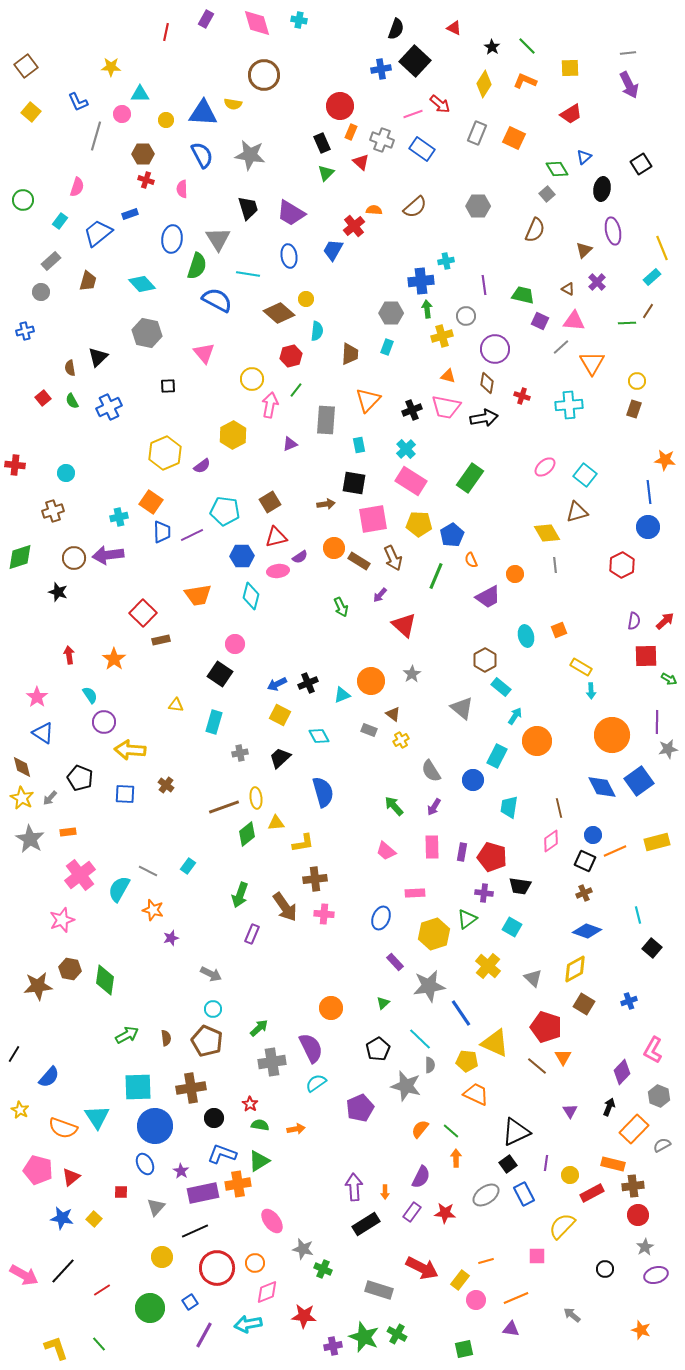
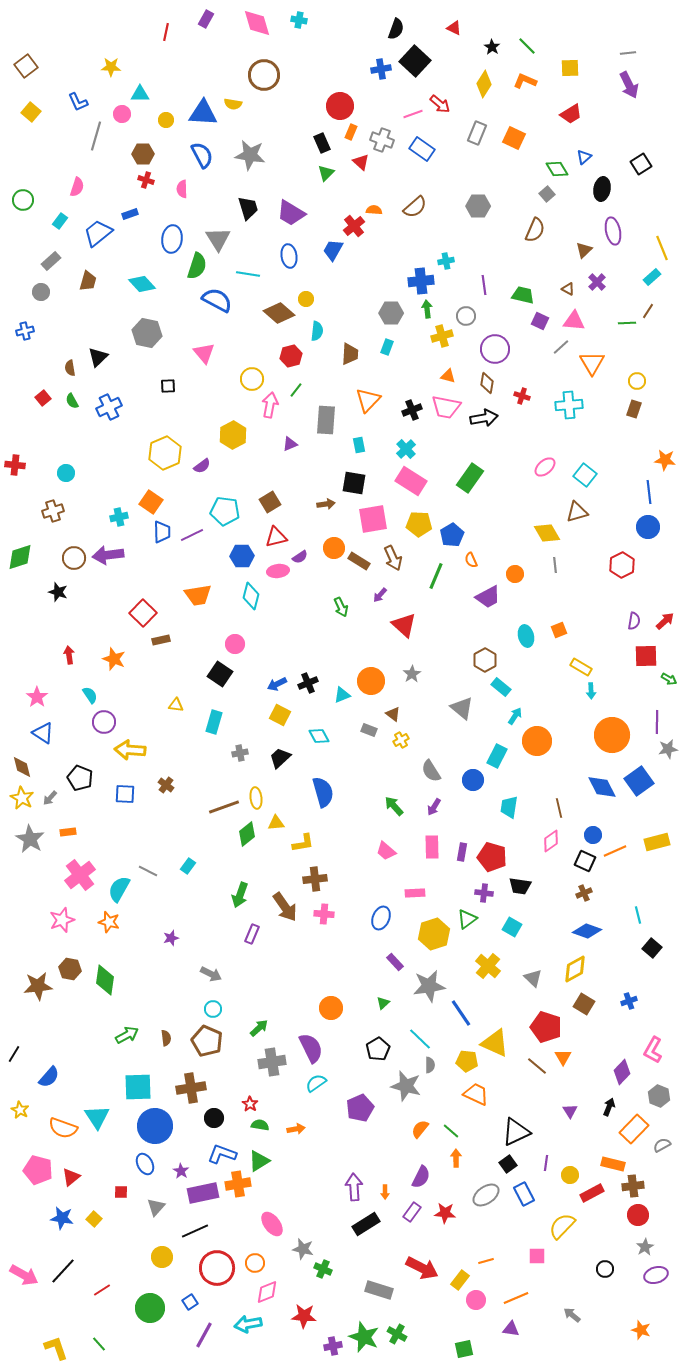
orange star at (114, 659): rotated 15 degrees counterclockwise
orange star at (153, 910): moved 44 px left, 12 px down
pink ellipse at (272, 1221): moved 3 px down
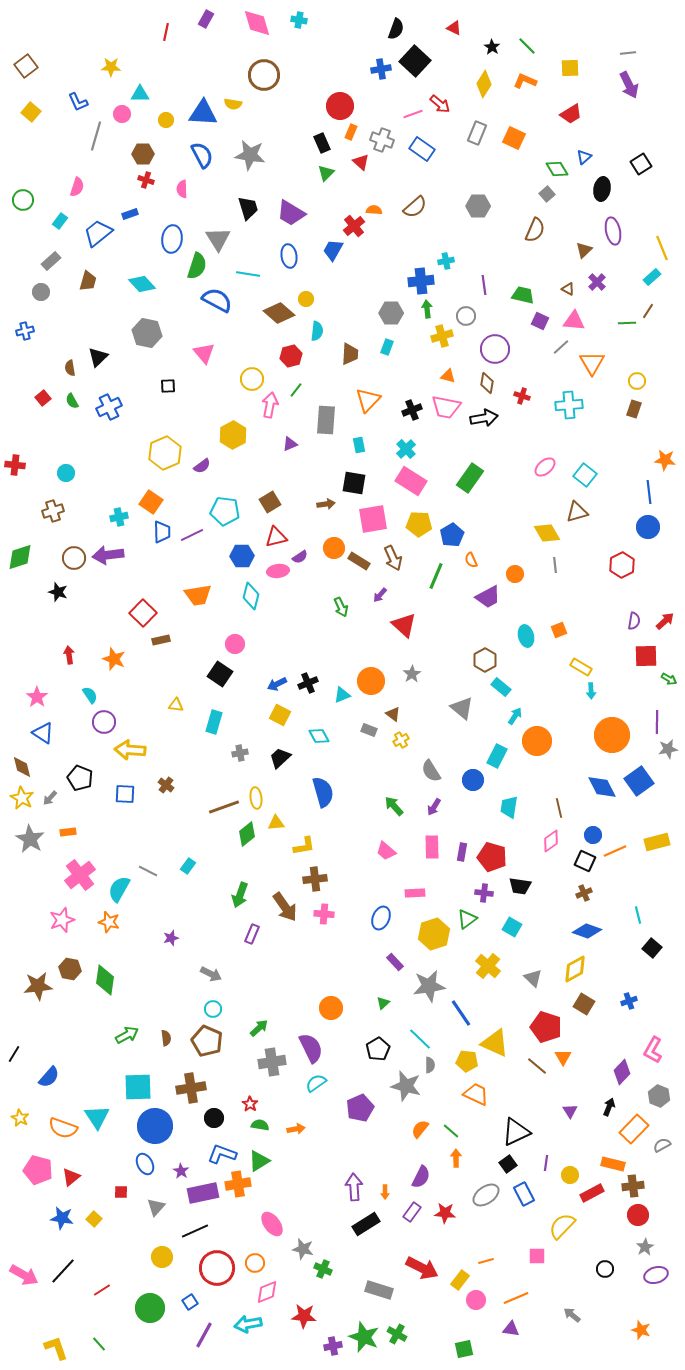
yellow L-shape at (303, 843): moved 1 px right, 3 px down
yellow star at (20, 1110): moved 8 px down
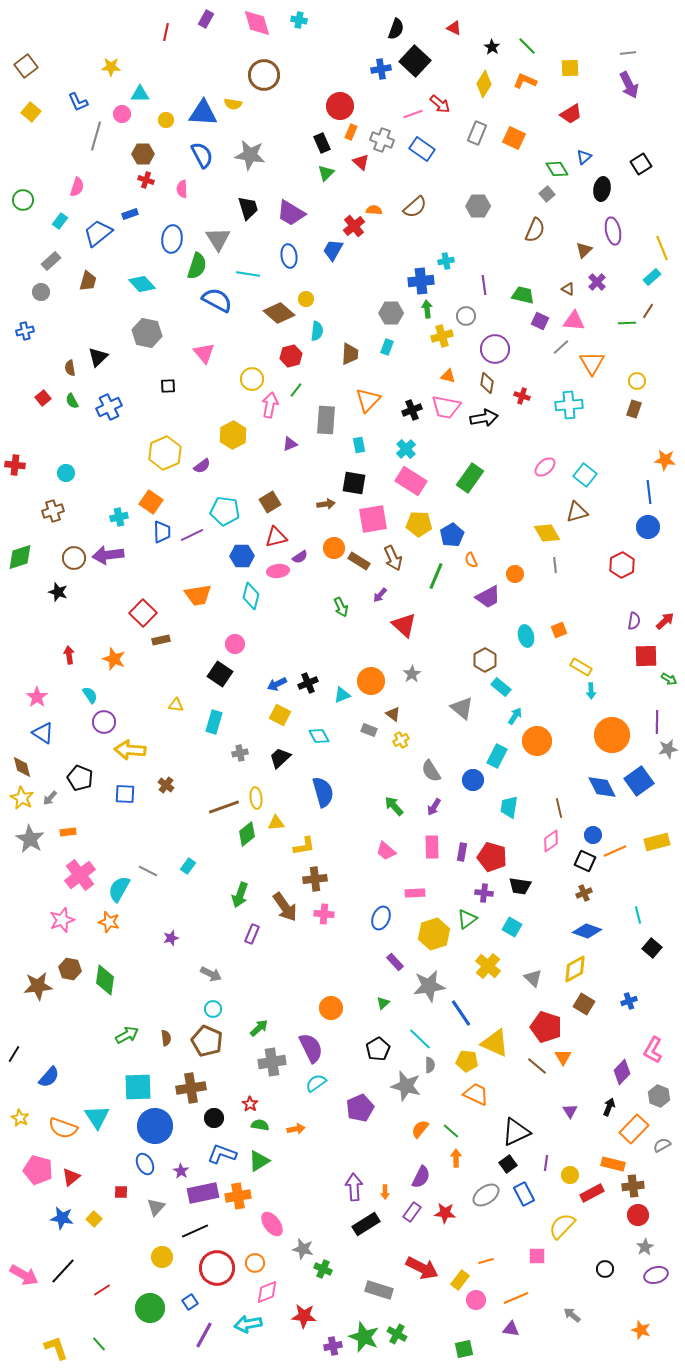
orange cross at (238, 1184): moved 12 px down
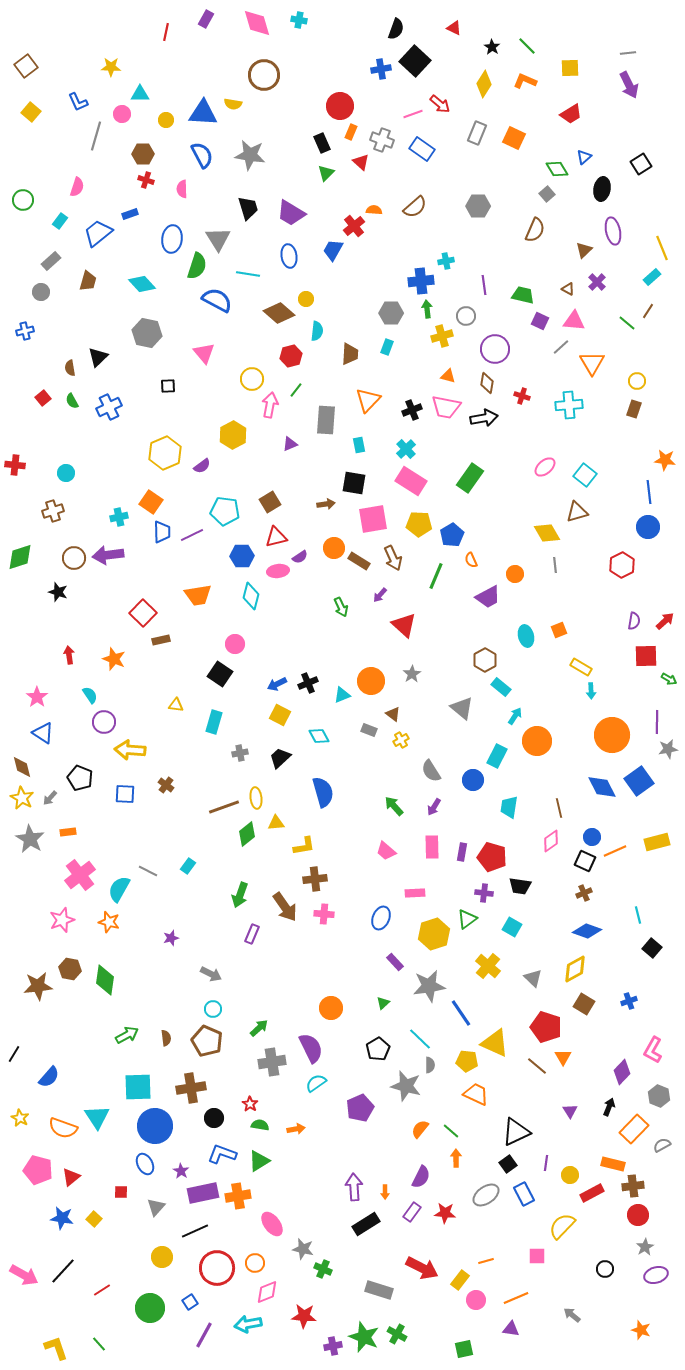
green line at (627, 323): rotated 42 degrees clockwise
blue circle at (593, 835): moved 1 px left, 2 px down
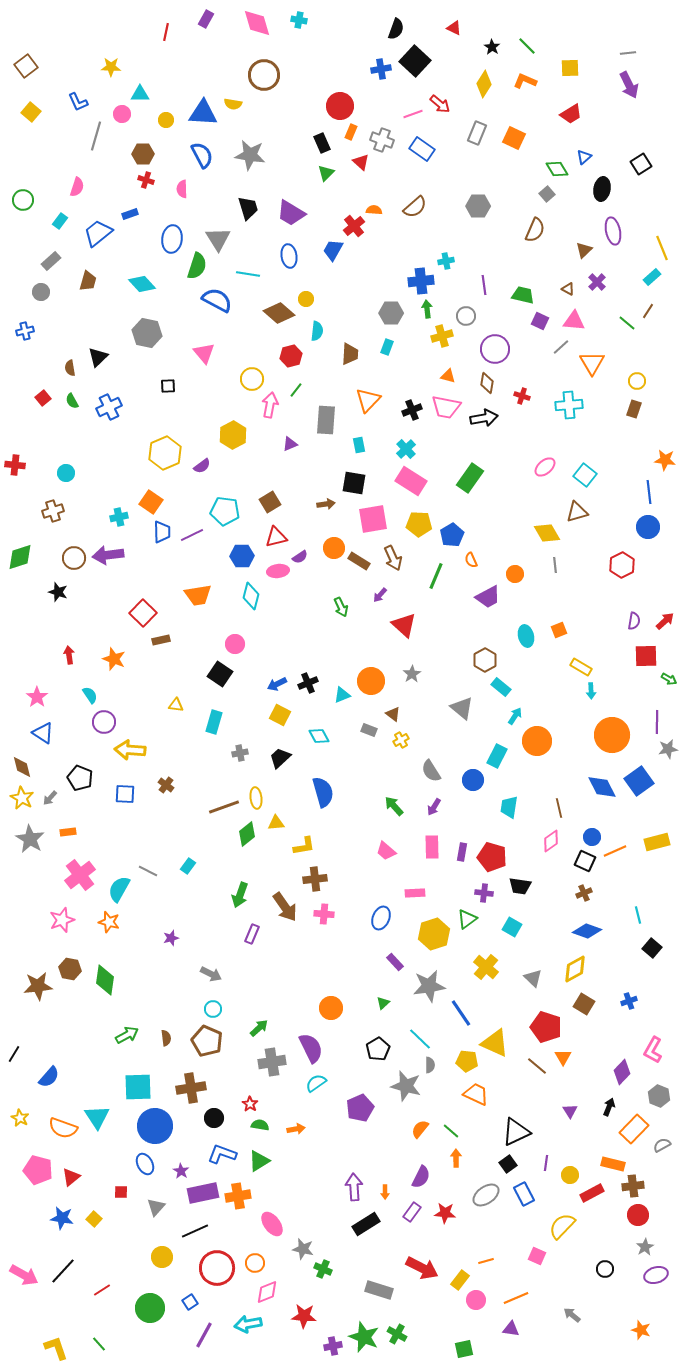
yellow cross at (488, 966): moved 2 px left, 1 px down
pink square at (537, 1256): rotated 24 degrees clockwise
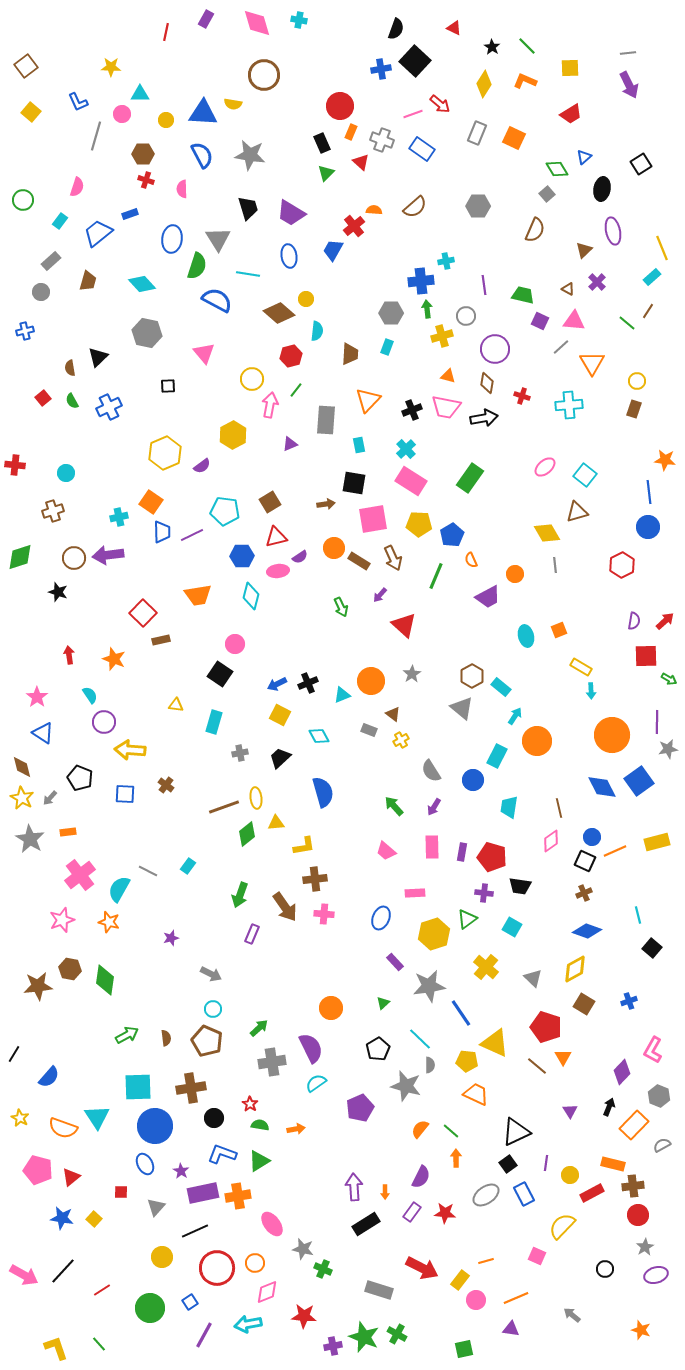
brown hexagon at (485, 660): moved 13 px left, 16 px down
orange rectangle at (634, 1129): moved 4 px up
